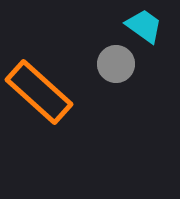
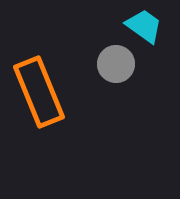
orange rectangle: rotated 26 degrees clockwise
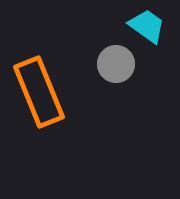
cyan trapezoid: moved 3 px right
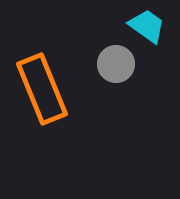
orange rectangle: moved 3 px right, 3 px up
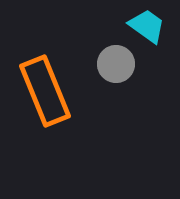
orange rectangle: moved 3 px right, 2 px down
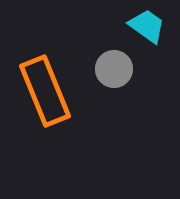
gray circle: moved 2 px left, 5 px down
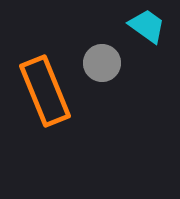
gray circle: moved 12 px left, 6 px up
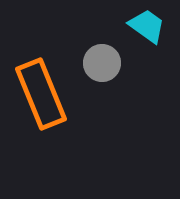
orange rectangle: moved 4 px left, 3 px down
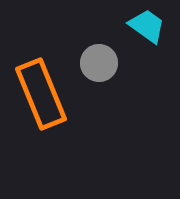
gray circle: moved 3 px left
